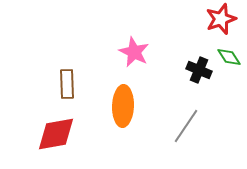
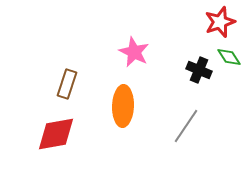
red star: moved 1 px left, 3 px down
brown rectangle: rotated 20 degrees clockwise
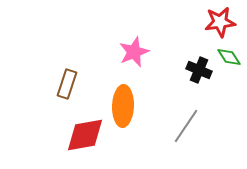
red star: rotated 12 degrees clockwise
pink star: rotated 24 degrees clockwise
red diamond: moved 29 px right, 1 px down
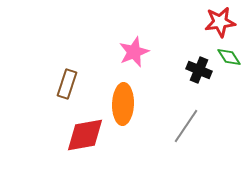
orange ellipse: moved 2 px up
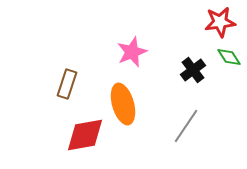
pink star: moved 2 px left
black cross: moved 6 px left; rotated 30 degrees clockwise
orange ellipse: rotated 18 degrees counterclockwise
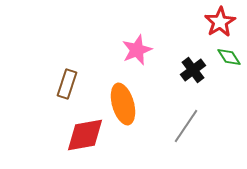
red star: rotated 24 degrees counterclockwise
pink star: moved 5 px right, 2 px up
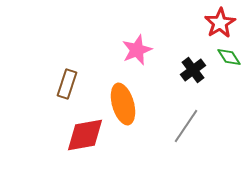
red star: moved 1 px down
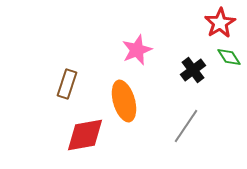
orange ellipse: moved 1 px right, 3 px up
